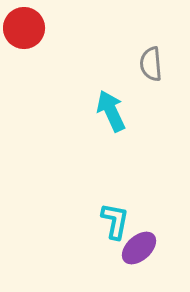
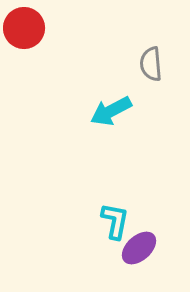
cyan arrow: rotated 93 degrees counterclockwise
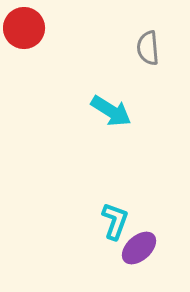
gray semicircle: moved 3 px left, 16 px up
cyan arrow: rotated 120 degrees counterclockwise
cyan L-shape: rotated 9 degrees clockwise
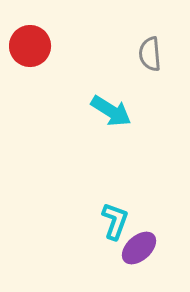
red circle: moved 6 px right, 18 px down
gray semicircle: moved 2 px right, 6 px down
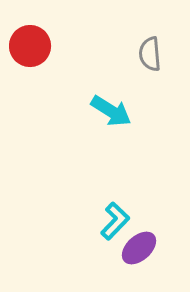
cyan L-shape: rotated 24 degrees clockwise
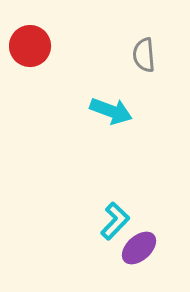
gray semicircle: moved 6 px left, 1 px down
cyan arrow: rotated 12 degrees counterclockwise
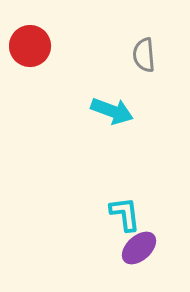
cyan arrow: moved 1 px right
cyan L-shape: moved 10 px right, 7 px up; rotated 51 degrees counterclockwise
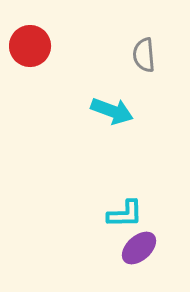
cyan L-shape: rotated 96 degrees clockwise
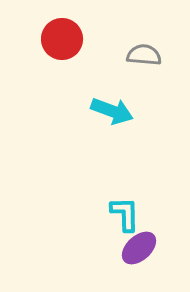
red circle: moved 32 px right, 7 px up
gray semicircle: rotated 100 degrees clockwise
cyan L-shape: rotated 90 degrees counterclockwise
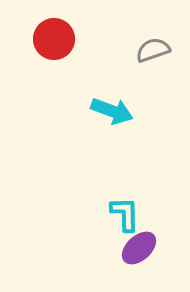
red circle: moved 8 px left
gray semicircle: moved 9 px right, 5 px up; rotated 24 degrees counterclockwise
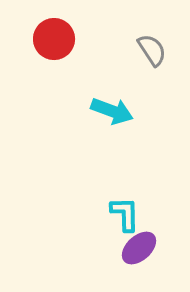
gray semicircle: moved 1 px left; rotated 76 degrees clockwise
